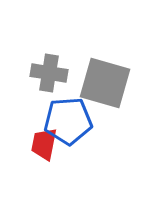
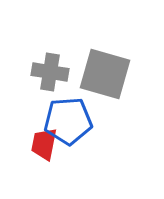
gray cross: moved 1 px right, 1 px up
gray square: moved 9 px up
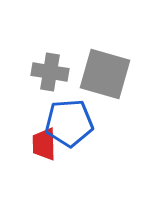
blue pentagon: moved 1 px right, 2 px down
red trapezoid: rotated 12 degrees counterclockwise
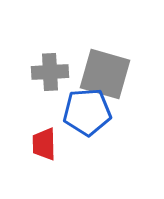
gray cross: rotated 12 degrees counterclockwise
blue pentagon: moved 18 px right, 11 px up
